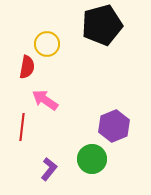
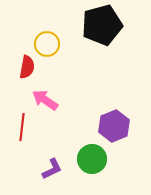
purple L-shape: moved 3 px right; rotated 25 degrees clockwise
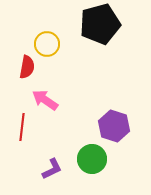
black pentagon: moved 2 px left, 1 px up
purple hexagon: rotated 20 degrees counterclockwise
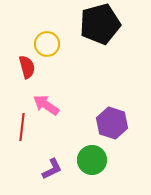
red semicircle: rotated 25 degrees counterclockwise
pink arrow: moved 1 px right, 5 px down
purple hexagon: moved 2 px left, 3 px up
green circle: moved 1 px down
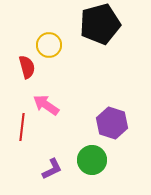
yellow circle: moved 2 px right, 1 px down
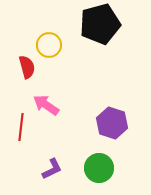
red line: moved 1 px left
green circle: moved 7 px right, 8 px down
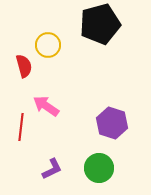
yellow circle: moved 1 px left
red semicircle: moved 3 px left, 1 px up
pink arrow: moved 1 px down
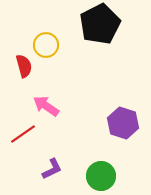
black pentagon: rotated 12 degrees counterclockwise
yellow circle: moved 2 px left
purple hexagon: moved 11 px right
red line: moved 2 px right, 7 px down; rotated 48 degrees clockwise
green circle: moved 2 px right, 8 px down
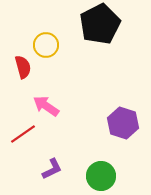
red semicircle: moved 1 px left, 1 px down
